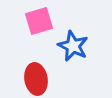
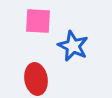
pink square: moved 1 px left; rotated 20 degrees clockwise
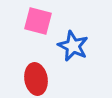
pink square: rotated 12 degrees clockwise
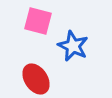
red ellipse: rotated 24 degrees counterclockwise
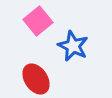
pink square: rotated 36 degrees clockwise
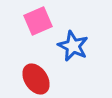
pink square: rotated 16 degrees clockwise
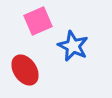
red ellipse: moved 11 px left, 9 px up
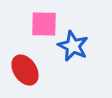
pink square: moved 6 px right, 3 px down; rotated 24 degrees clockwise
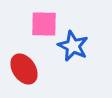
red ellipse: moved 1 px left, 1 px up
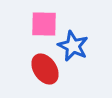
red ellipse: moved 21 px right
